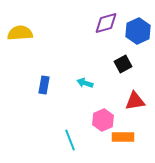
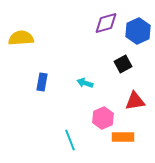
yellow semicircle: moved 1 px right, 5 px down
blue rectangle: moved 2 px left, 3 px up
pink hexagon: moved 2 px up
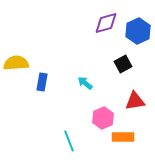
yellow semicircle: moved 5 px left, 25 px down
cyan arrow: rotated 21 degrees clockwise
cyan line: moved 1 px left, 1 px down
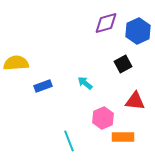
blue rectangle: moved 1 px right, 4 px down; rotated 60 degrees clockwise
red triangle: rotated 15 degrees clockwise
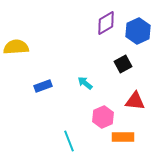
purple diamond: rotated 15 degrees counterclockwise
yellow semicircle: moved 16 px up
pink hexagon: moved 1 px up
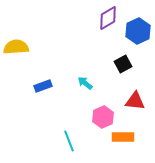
purple diamond: moved 2 px right, 5 px up
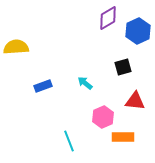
black square: moved 3 px down; rotated 12 degrees clockwise
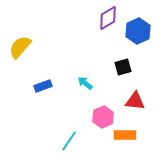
yellow semicircle: moved 4 px right; rotated 45 degrees counterclockwise
orange rectangle: moved 2 px right, 2 px up
cyan line: rotated 55 degrees clockwise
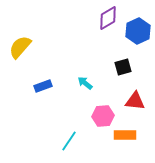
pink hexagon: moved 1 px up; rotated 20 degrees clockwise
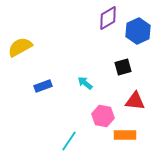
yellow semicircle: rotated 20 degrees clockwise
pink hexagon: rotated 15 degrees clockwise
